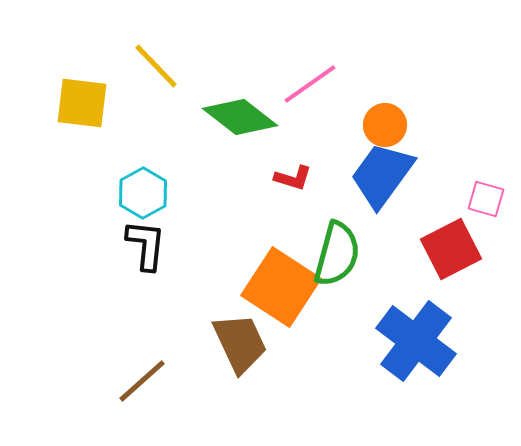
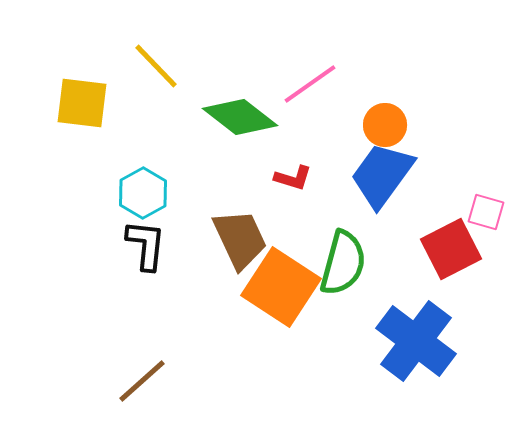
pink square: moved 13 px down
green semicircle: moved 6 px right, 9 px down
brown trapezoid: moved 104 px up
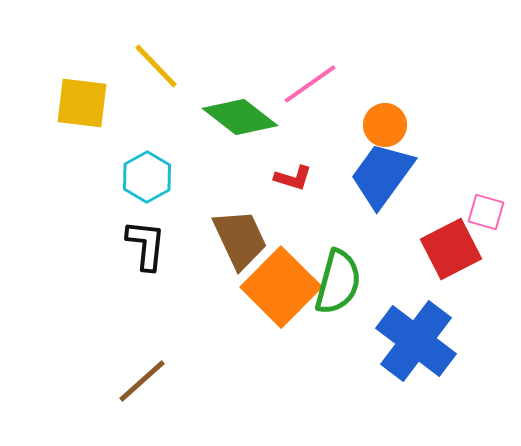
cyan hexagon: moved 4 px right, 16 px up
green semicircle: moved 5 px left, 19 px down
orange square: rotated 12 degrees clockwise
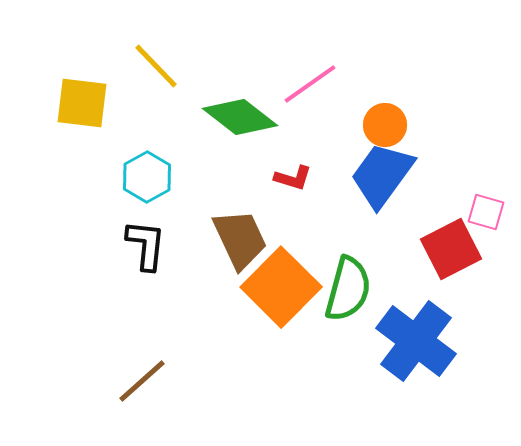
green semicircle: moved 10 px right, 7 px down
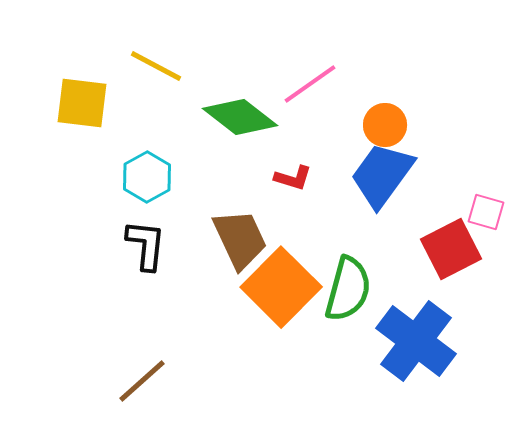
yellow line: rotated 18 degrees counterclockwise
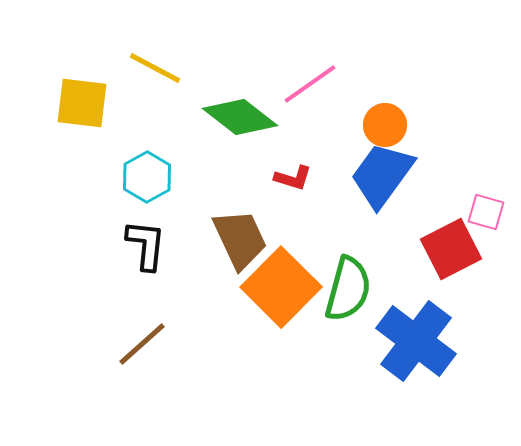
yellow line: moved 1 px left, 2 px down
brown line: moved 37 px up
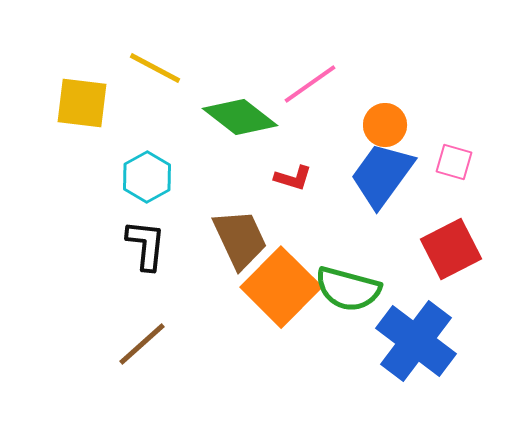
pink square: moved 32 px left, 50 px up
green semicircle: rotated 90 degrees clockwise
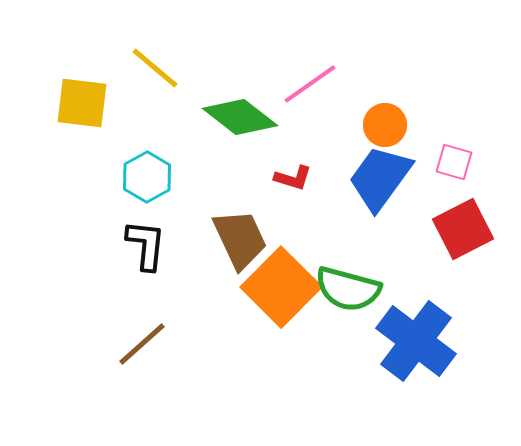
yellow line: rotated 12 degrees clockwise
blue trapezoid: moved 2 px left, 3 px down
red square: moved 12 px right, 20 px up
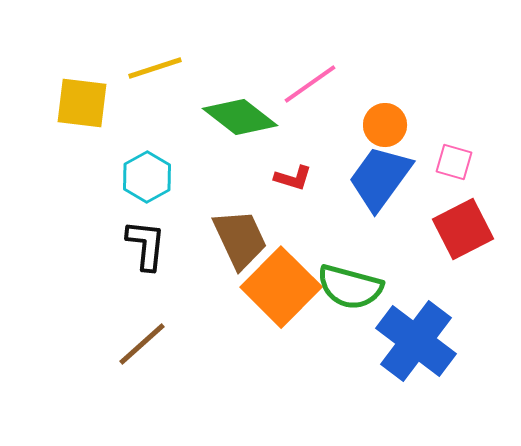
yellow line: rotated 58 degrees counterclockwise
green semicircle: moved 2 px right, 2 px up
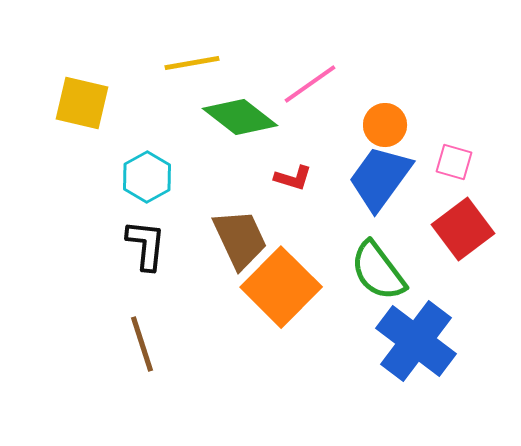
yellow line: moved 37 px right, 5 px up; rotated 8 degrees clockwise
yellow square: rotated 6 degrees clockwise
red square: rotated 10 degrees counterclockwise
green semicircle: moved 28 px right, 16 px up; rotated 38 degrees clockwise
brown line: rotated 66 degrees counterclockwise
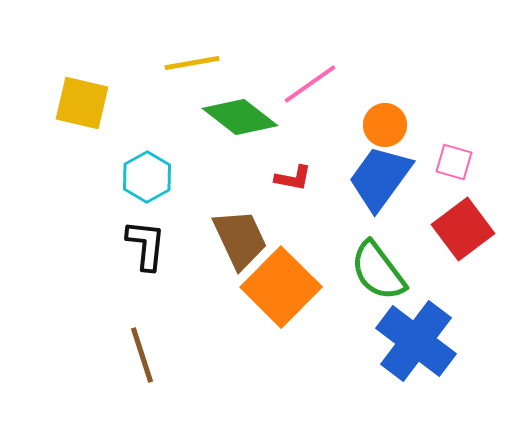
red L-shape: rotated 6 degrees counterclockwise
brown line: moved 11 px down
